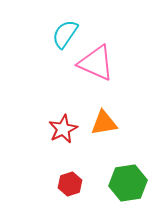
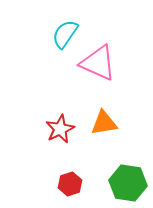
pink triangle: moved 2 px right
red star: moved 3 px left
green hexagon: rotated 18 degrees clockwise
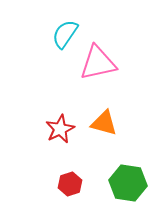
pink triangle: rotated 36 degrees counterclockwise
orange triangle: rotated 24 degrees clockwise
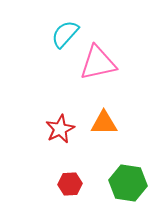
cyan semicircle: rotated 8 degrees clockwise
orange triangle: rotated 16 degrees counterclockwise
red hexagon: rotated 15 degrees clockwise
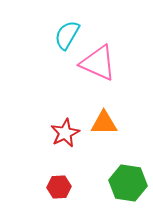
cyan semicircle: moved 2 px right, 1 px down; rotated 12 degrees counterclockwise
pink triangle: rotated 36 degrees clockwise
red star: moved 5 px right, 4 px down
red hexagon: moved 11 px left, 3 px down
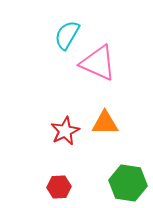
orange triangle: moved 1 px right
red star: moved 2 px up
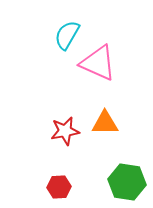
red star: rotated 16 degrees clockwise
green hexagon: moved 1 px left, 1 px up
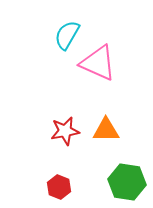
orange triangle: moved 1 px right, 7 px down
red hexagon: rotated 25 degrees clockwise
